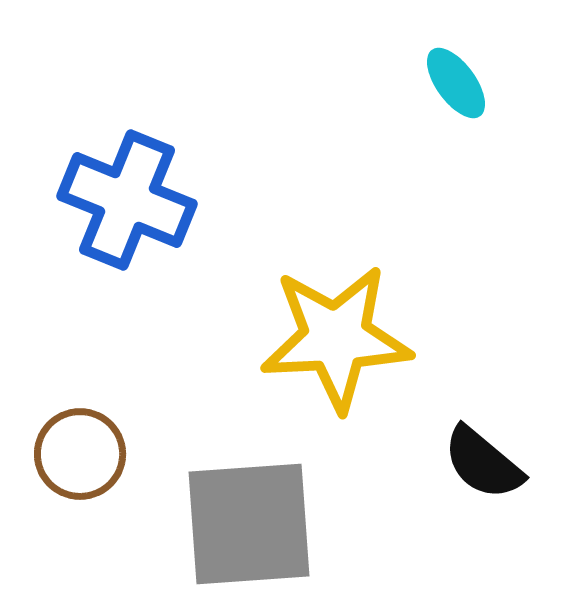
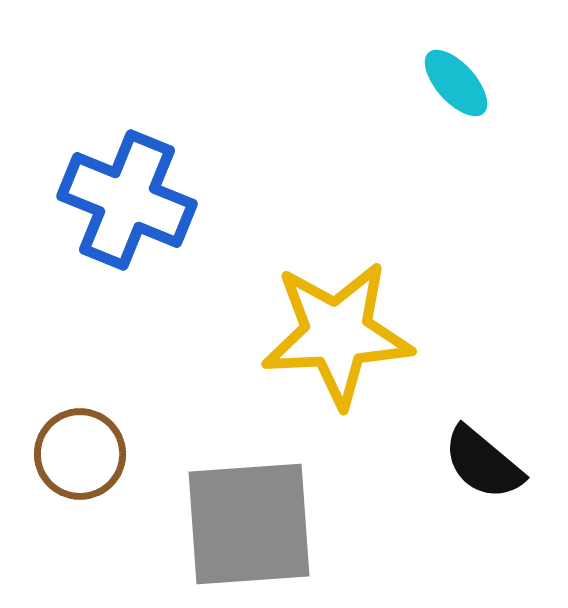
cyan ellipse: rotated 6 degrees counterclockwise
yellow star: moved 1 px right, 4 px up
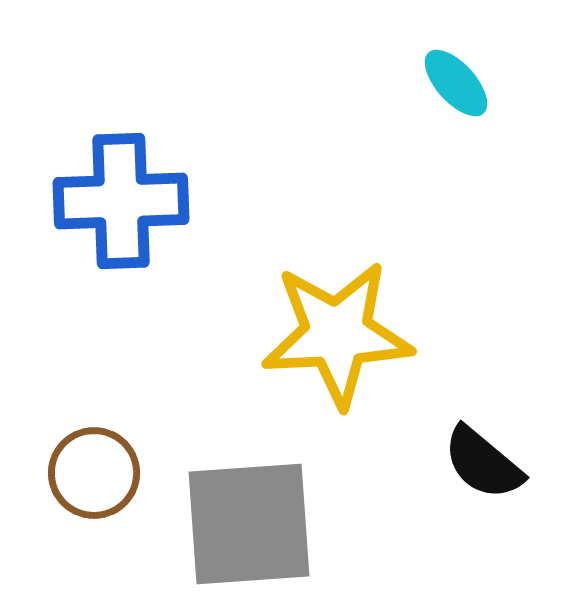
blue cross: moved 6 px left, 1 px down; rotated 24 degrees counterclockwise
brown circle: moved 14 px right, 19 px down
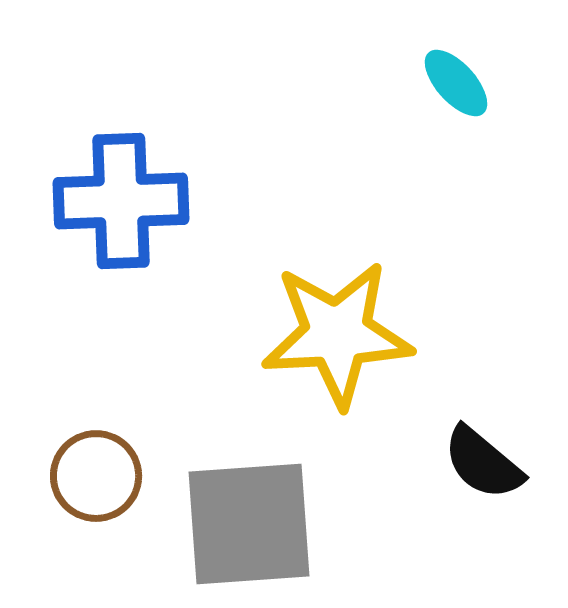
brown circle: moved 2 px right, 3 px down
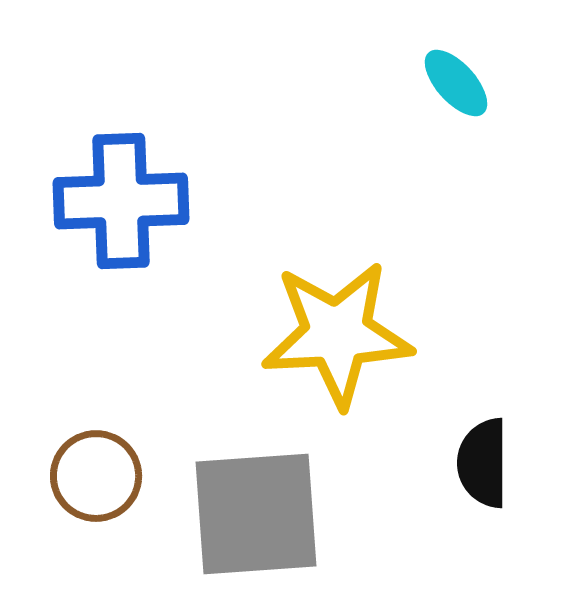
black semicircle: rotated 50 degrees clockwise
gray square: moved 7 px right, 10 px up
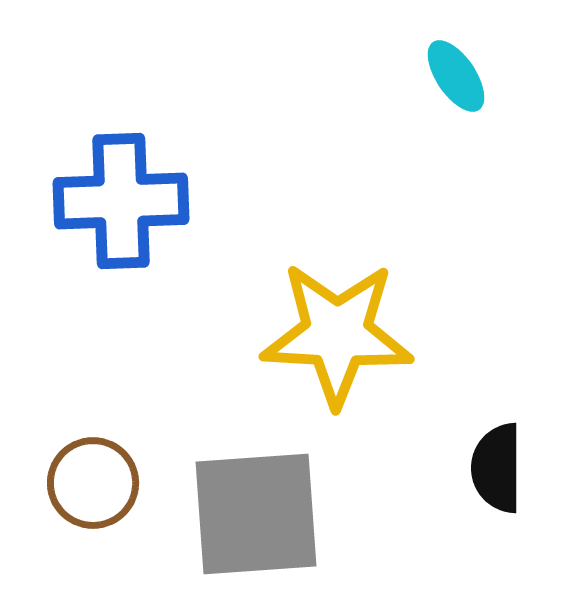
cyan ellipse: moved 7 px up; rotated 8 degrees clockwise
yellow star: rotated 6 degrees clockwise
black semicircle: moved 14 px right, 5 px down
brown circle: moved 3 px left, 7 px down
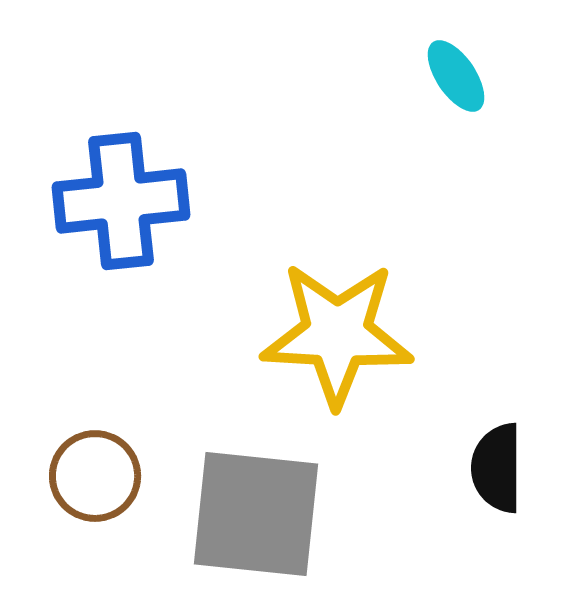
blue cross: rotated 4 degrees counterclockwise
brown circle: moved 2 px right, 7 px up
gray square: rotated 10 degrees clockwise
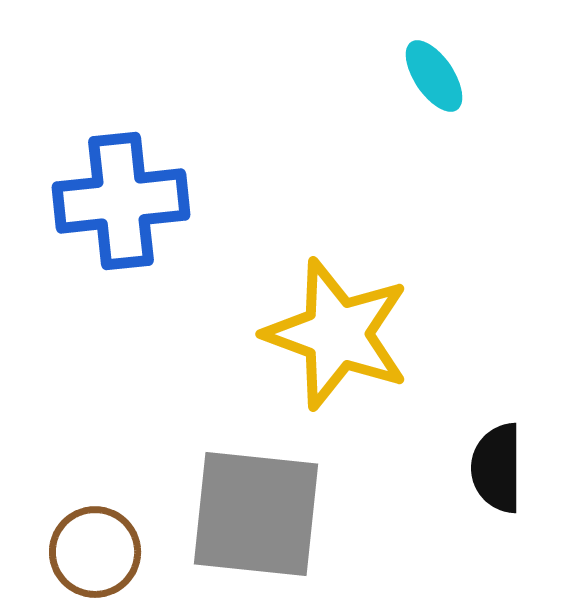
cyan ellipse: moved 22 px left
yellow star: rotated 17 degrees clockwise
brown circle: moved 76 px down
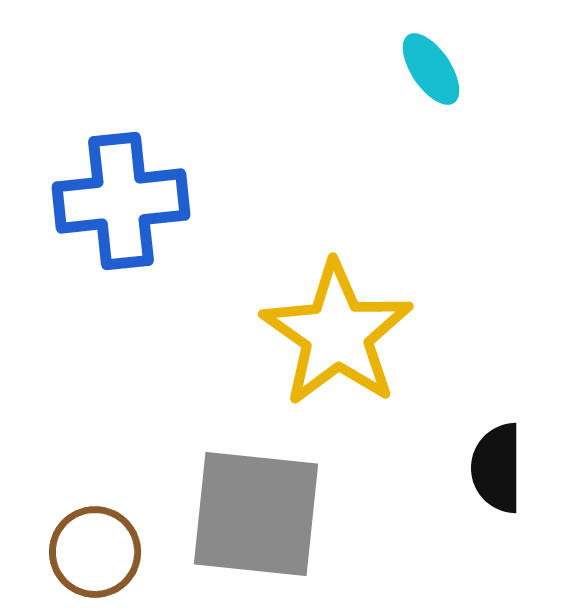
cyan ellipse: moved 3 px left, 7 px up
yellow star: rotated 15 degrees clockwise
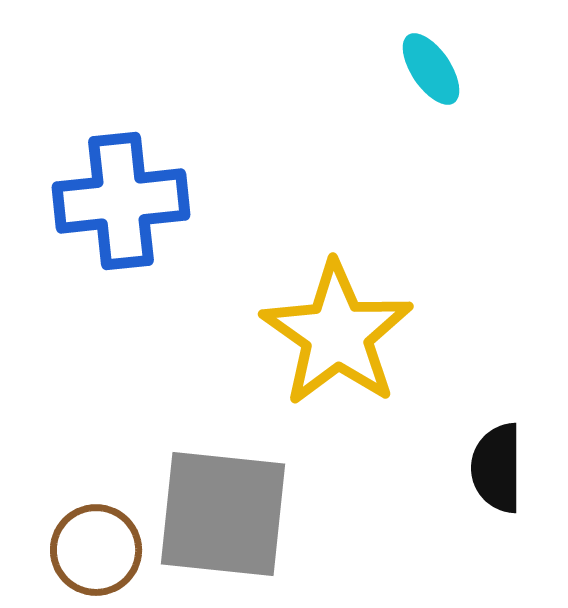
gray square: moved 33 px left
brown circle: moved 1 px right, 2 px up
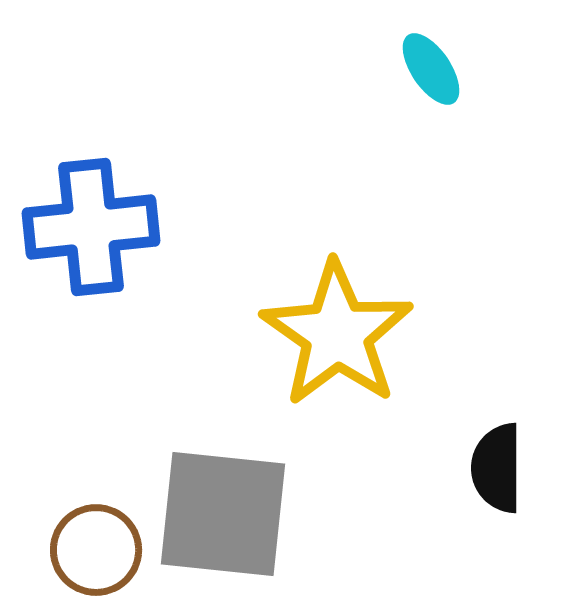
blue cross: moved 30 px left, 26 px down
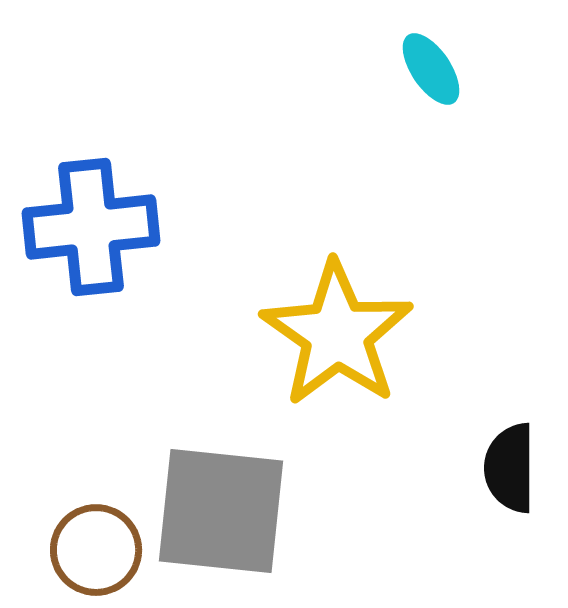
black semicircle: moved 13 px right
gray square: moved 2 px left, 3 px up
